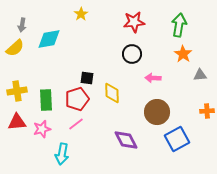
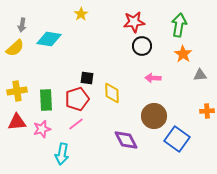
cyan diamond: rotated 20 degrees clockwise
black circle: moved 10 px right, 8 px up
brown circle: moved 3 px left, 4 px down
blue square: rotated 25 degrees counterclockwise
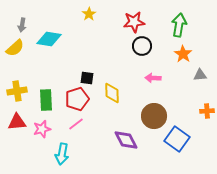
yellow star: moved 8 px right
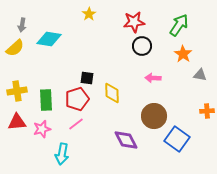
green arrow: rotated 25 degrees clockwise
gray triangle: rotated 16 degrees clockwise
